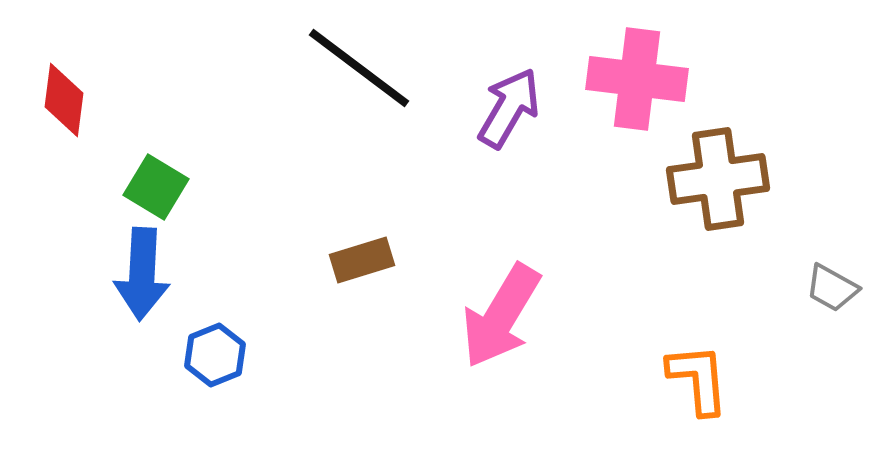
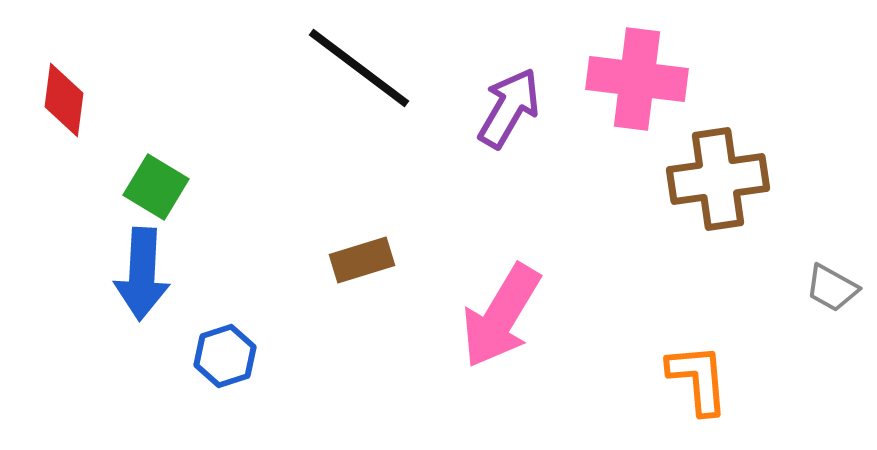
blue hexagon: moved 10 px right, 1 px down; rotated 4 degrees clockwise
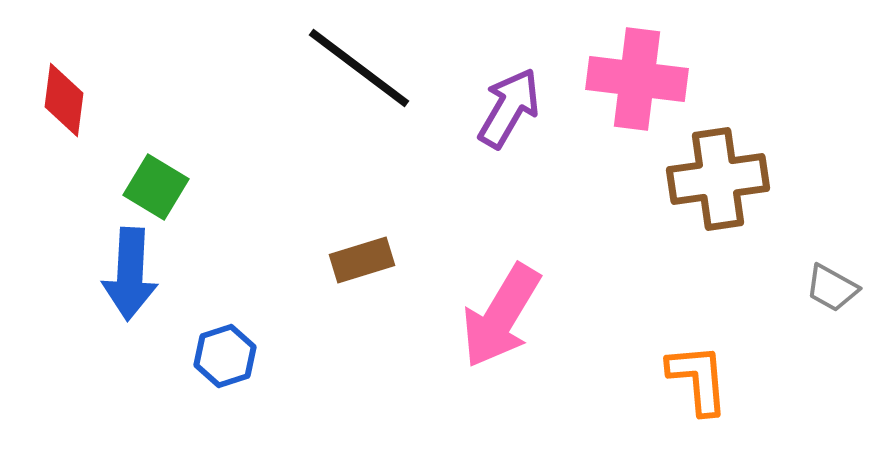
blue arrow: moved 12 px left
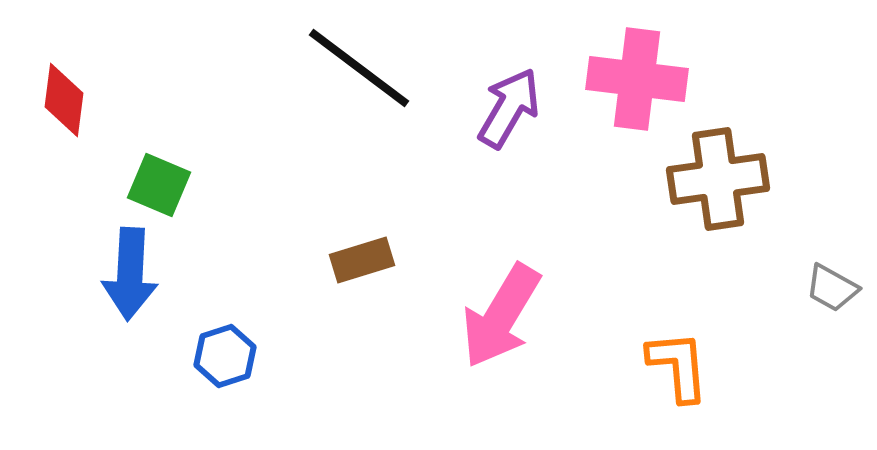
green square: moved 3 px right, 2 px up; rotated 8 degrees counterclockwise
orange L-shape: moved 20 px left, 13 px up
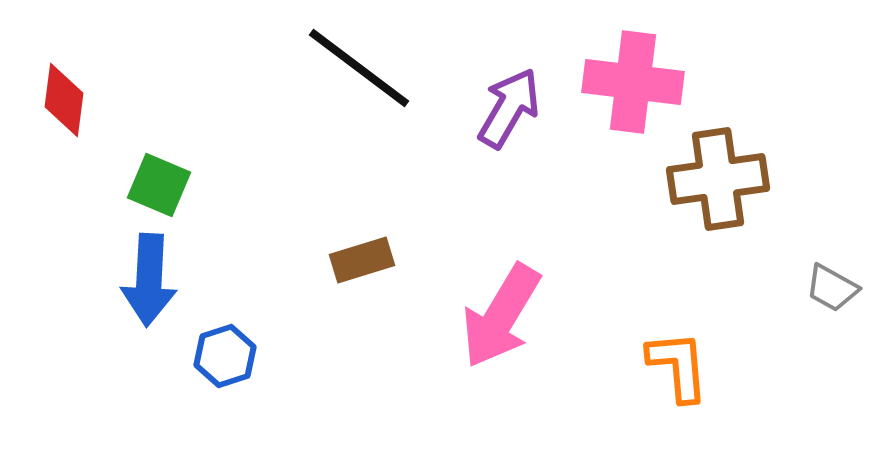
pink cross: moved 4 px left, 3 px down
blue arrow: moved 19 px right, 6 px down
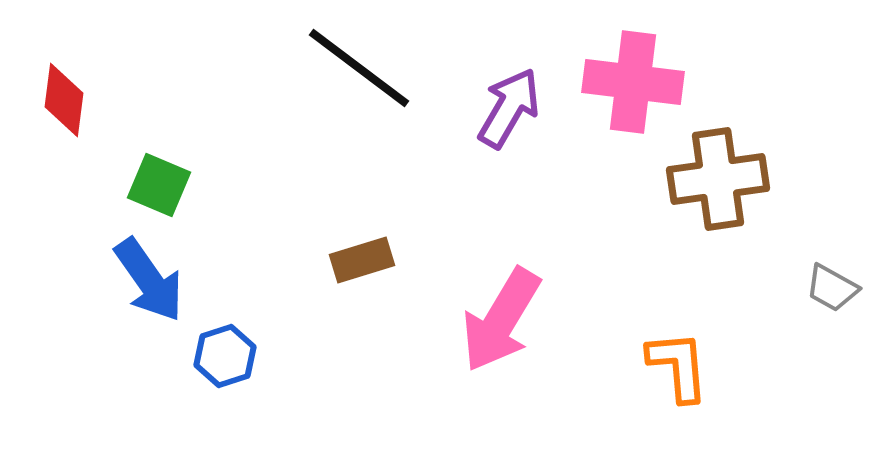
blue arrow: rotated 38 degrees counterclockwise
pink arrow: moved 4 px down
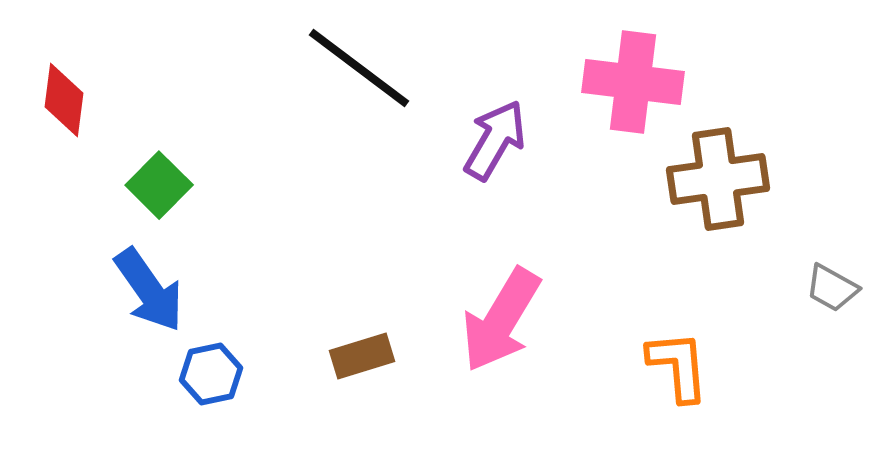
purple arrow: moved 14 px left, 32 px down
green square: rotated 22 degrees clockwise
brown rectangle: moved 96 px down
blue arrow: moved 10 px down
blue hexagon: moved 14 px left, 18 px down; rotated 6 degrees clockwise
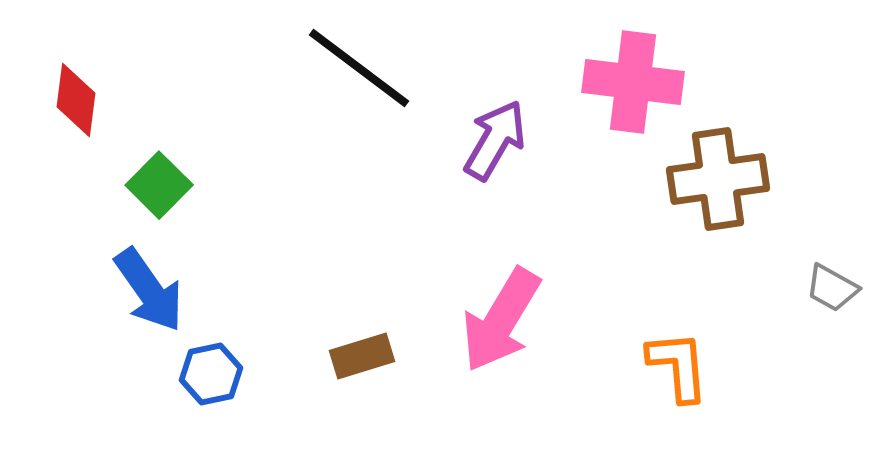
red diamond: moved 12 px right
